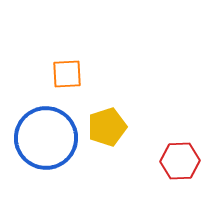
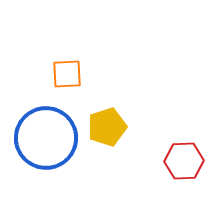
red hexagon: moved 4 px right
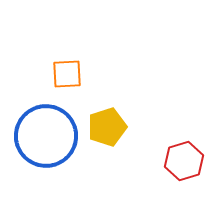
blue circle: moved 2 px up
red hexagon: rotated 15 degrees counterclockwise
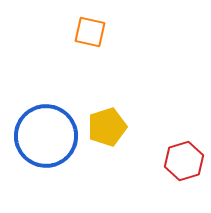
orange square: moved 23 px right, 42 px up; rotated 16 degrees clockwise
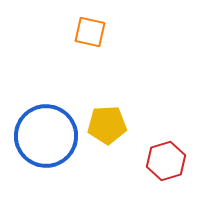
yellow pentagon: moved 2 px up; rotated 15 degrees clockwise
red hexagon: moved 18 px left
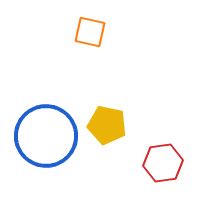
yellow pentagon: rotated 15 degrees clockwise
red hexagon: moved 3 px left, 2 px down; rotated 9 degrees clockwise
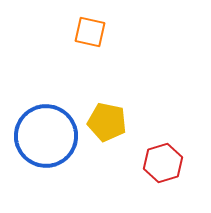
yellow pentagon: moved 3 px up
red hexagon: rotated 9 degrees counterclockwise
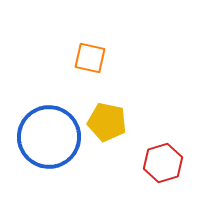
orange square: moved 26 px down
blue circle: moved 3 px right, 1 px down
